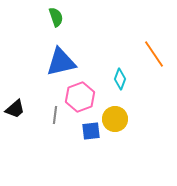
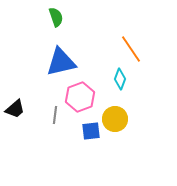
orange line: moved 23 px left, 5 px up
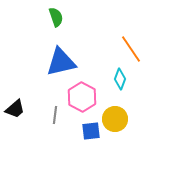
pink hexagon: moved 2 px right; rotated 12 degrees counterclockwise
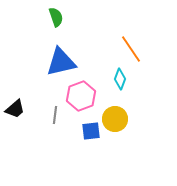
pink hexagon: moved 1 px left, 1 px up; rotated 12 degrees clockwise
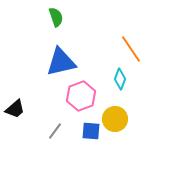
gray line: moved 16 px down; rotated 30 degrees clockwise
blue square: rotated 12 degrees clockwise
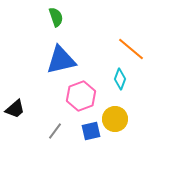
orange line: rotated 16 degrees counterclockwise
blue triangle: moved 2 px up
blue square: rotated 18 degrees counterclockwise
